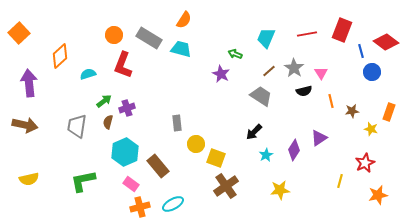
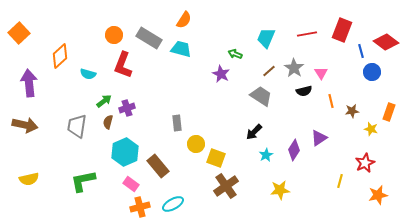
cyan semicircle at (88, 74): rotated 147 degrees counterclockwise
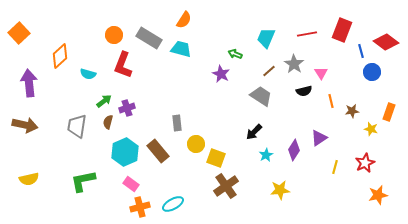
gray star at (294, 68): moved 4 px up
brown rectangle at (158, 166): moved 15 px up
yellow line at (340, 181): moved 5 px left, 14 px up
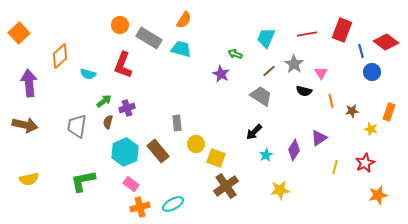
orange circle at (114, 35): moved 6 px right, 10 px up
black semicircle at (304, 91): rotated 28 degrees clockwise
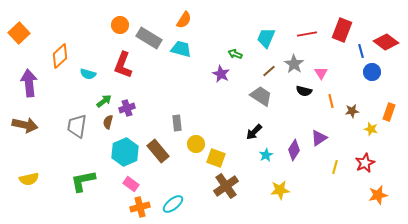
cyan ellipse at (173, 204): rotated 10 degrees counterclockwise
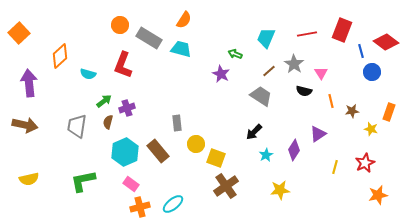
purple triangle at (319, 138): moved 1 px left, 4 px up
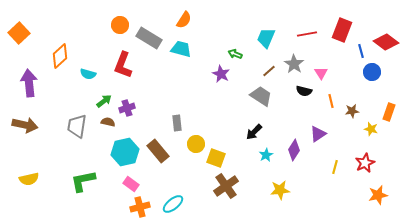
brown semicircle at (108, 122): rotated 88 degrees clockwise
cyan hexagon at (125, 152): rotated 12 degrees clockwise
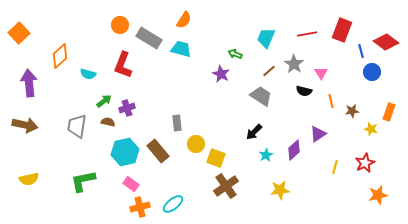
purple diamond at (294, 150): rotated 15 degrees clockwise
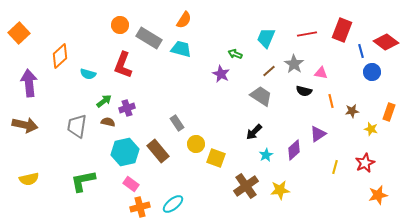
pink triangle at (321, 73): rotated 48 degrees counterclockwise
gray rectangle at (177, 123): rotated 28 degrees counterclockwise
brown cross at (226, 186): moved 20 px right
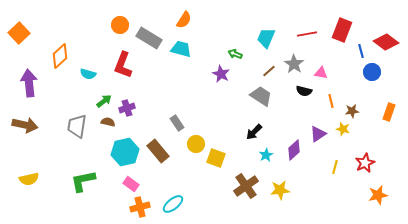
yellow star at (371, 129): moved 28 px left
